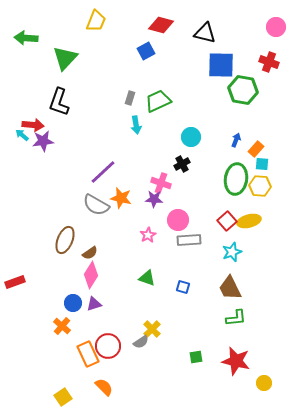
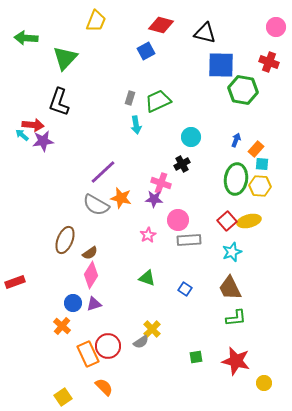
blue square at (183, 287): moved 2 px right, 2 px down; rotated 16 degrees clockwise
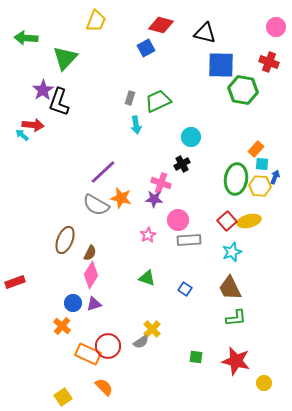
blue square at (146, 51): moved 3 px up
blue arrow at (236, 140): moved 39 px right, 37 px down
purple star at (43, 141): moved 51 px up; rotated 25 degrees counterclockwise
brown semicircle at (90, 253): rotated 28 degrees counterclockwise
orange rectangle at (88, 354): rotated 40 degrees counterclockwise
green square at (196, 357): rotated 16 degrees clockwise
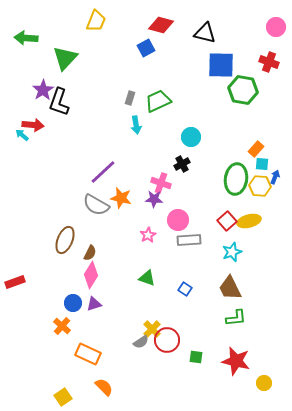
red circle at (108, 346): moved 59 px right, 6 px up
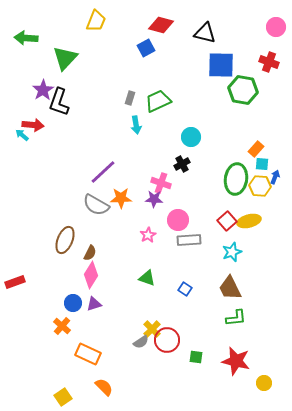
orange star at (121, 198): rotated 15 degrees counterclockwise
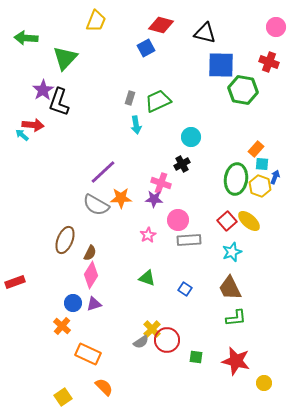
yellow hexagon at (260, 186): rotated 15 degrees clockwise
yellow ellipse at (249, 221): rotated 55 degrees clockwise
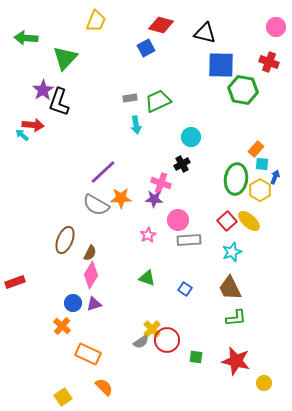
gray rectangle at (130, 98): rotated 64 degrees clockwise
yellow hexagon at (260, 186): moved 4 px down; rotated 10 degrees clockwise
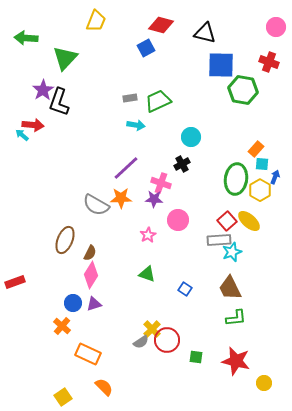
cyan arrow at (136, 125): rotated 72 degrees counterclockwise
purple line at (103, 172): moved 23 px right, 4 px up
gray rectangle at (189, 240): moved 30 px right
green triangle at (147, 278): moved 4 px up
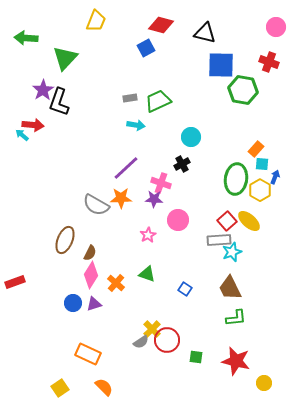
orange cross at (62, 326): moved 54 px right, 43 px up
yellow square at (63, 397): moved 3 px left, 9 px up
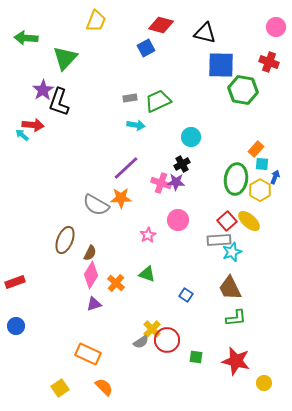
purple star at (154, 199): moved 22 px right, 17 px up
blue square at (185, 289): moved 1 px right, 6 px down
blue circle at (73, 303): moved 57 px left, 23 px down
